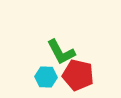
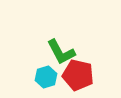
cyan hexagon: rotated 20 degrees counterclockwise
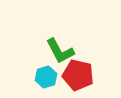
green L-shape: moved 1 px left, 1 px up
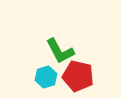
red pentagon: moved 1 px down
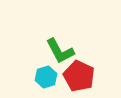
red pentagon: moved 1 px right; rotated 12 degrees clockwise
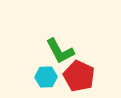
cyan hexagon: rotated 15 degrees clockwise
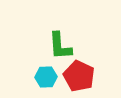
green L-shape: moved 5 px up; rotated 24 degrees clockwise
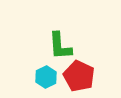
cyan hexagon: rotated 25 degrees counterclockwise
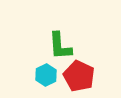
cyan hexagon: moved 2 px up
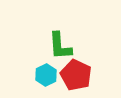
red pentagon: moved 3 px left, 1 px up
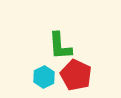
cyan hexagon: moved 2 px left, 2 px down
